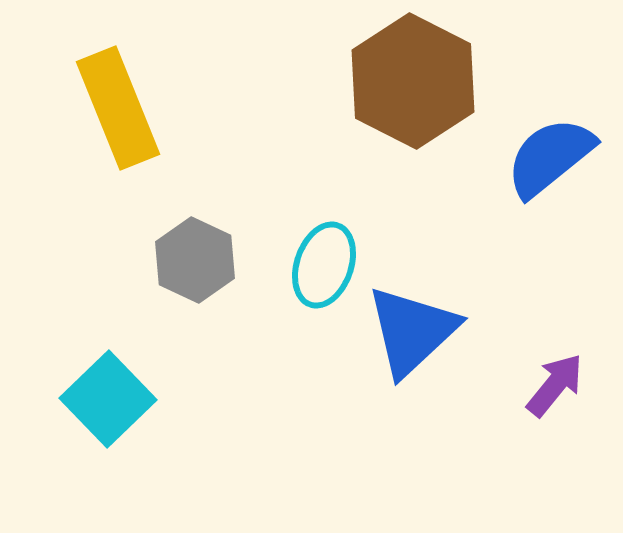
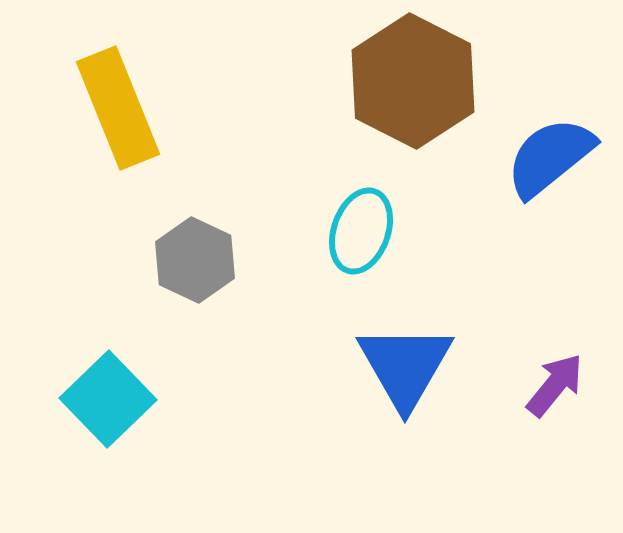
cyan ellipse: moved 37 px right, 34 px up
blue triangle: moved 7 px left, 35 px down; rotated 17 degrees counterclockwise
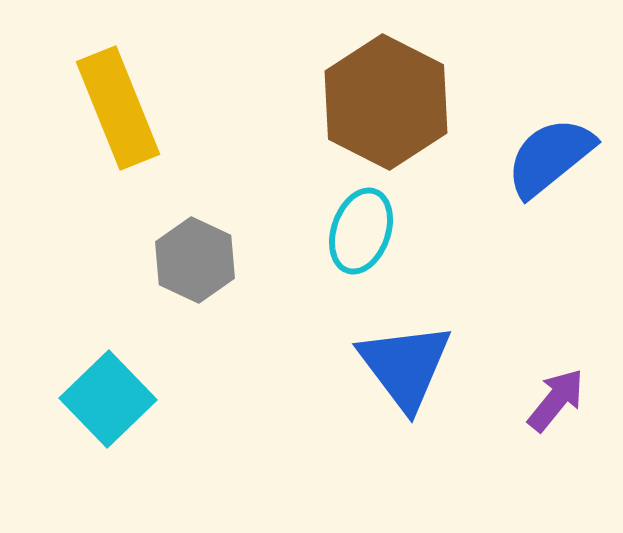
brown hexagon: moved 27 px left, 21 px down
blue triangle: rotated 7 degrees counterclockwise
purple arrow: moved 1 px right, 15 px down
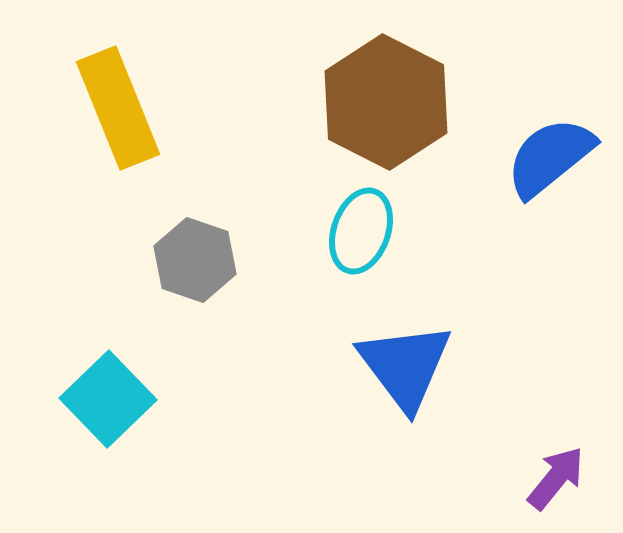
gray hexagon: rotated 6 degrees counterclockwise
purple arrow: moved 78 px down
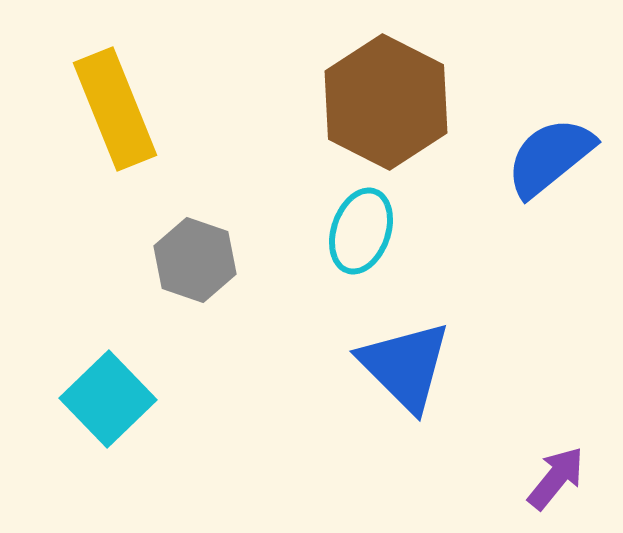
yellow rectangle: moved 3 px left, 1 px down
blue triangle: rotated 8 degrees counterclockwise
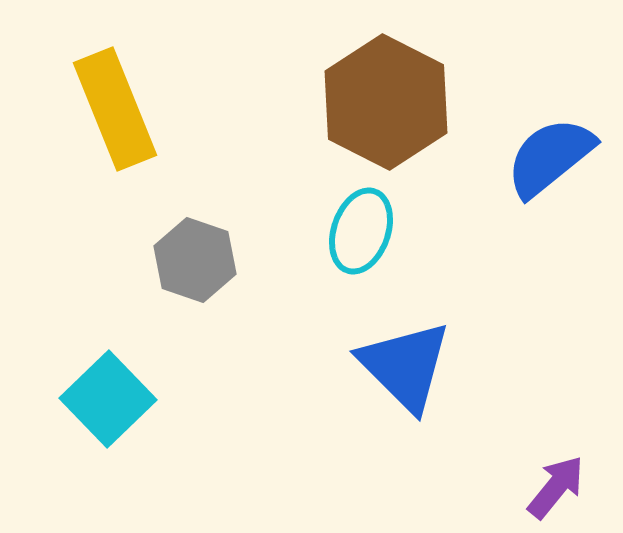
purple arrow: moved 9 px down
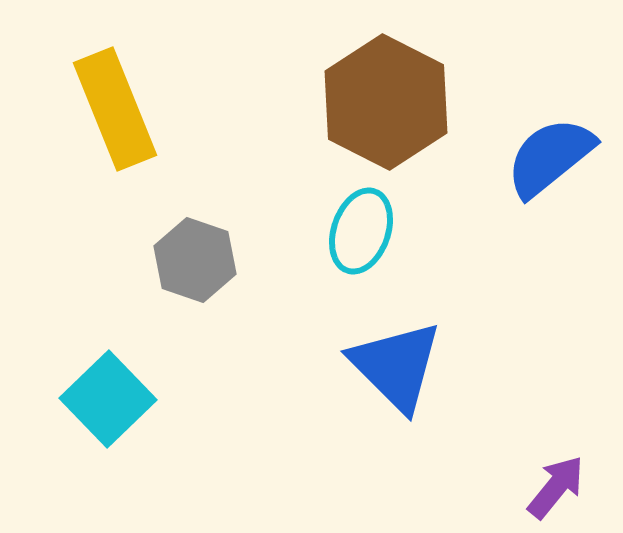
blue triangle: moved 9 px left
